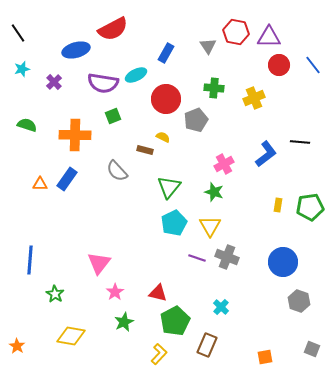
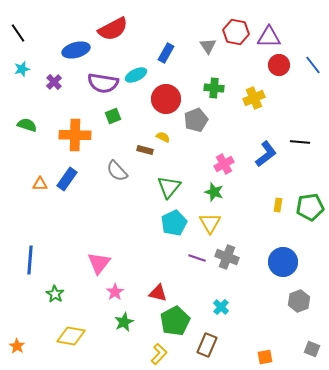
yellow triangle at (210, 226): moved 3 px up
gray hexagon at (299, 301): rotated 20 degrees clockwise
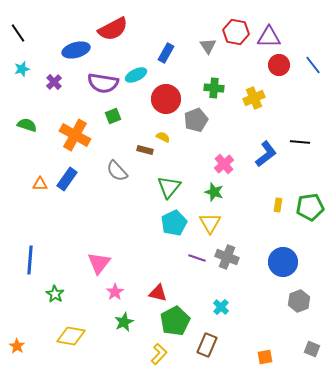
orange cross at (75, 135): rotated 28 degrees clockwise
pink cross at (224, 164): rotated 12 degrees counterclockwise
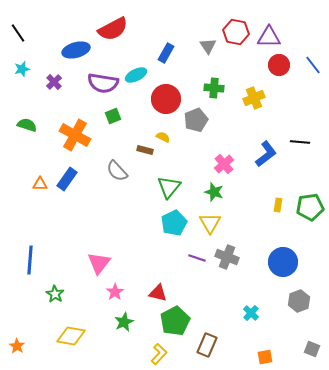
cyan cross at (221, 307): moved 30 px right, 6 px down
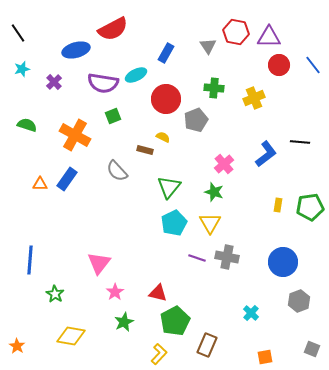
gray cross at (227, 257): rotated 10 degrees counterclockwise
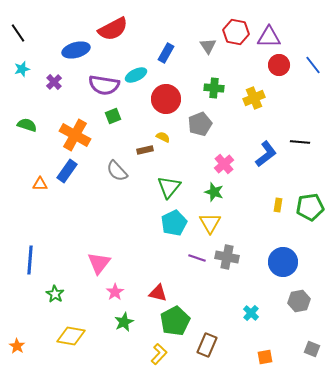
purple semicircle at (103, 83): moved 1 px right, 2 px down
gray pentagon at (196, 120): moved 4 px right, 4 px down
brown rectangle at (145, 150): rotated 28 degrees counterclockwise
blue rectangle at (67, 179): moved 8 px up
gray hexagon at (299, 301): rotated 10 degrees clockwise
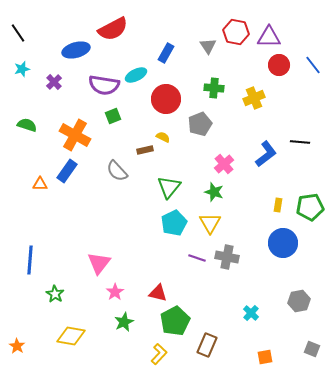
blue circle at (283, 262): moved 19 px up
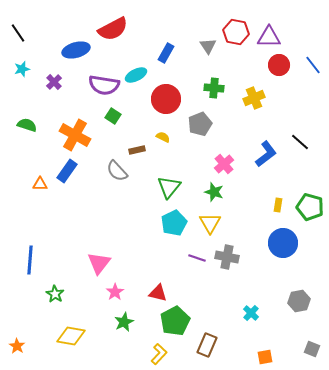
green square at (113, 116): rotated 35 degrees counterclockwise
black line at (300, 142): rotated 36 degrees clockwise
brown rectangle at (145, 150): moved 8 px left
green pentagon at (310, 207): rotated 24 degrees clockwise
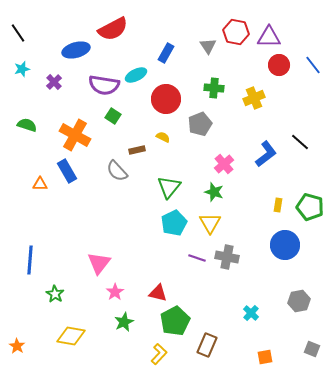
blue rectangle at (67, 171): rotated 65 degrees counterclockwise
blue circle at (283, 243): moved 2 px right, 2 px down
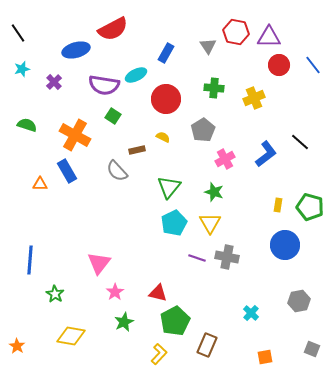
gray pentagon at (200, 124): moved 3 px right, 6 px down; rotated 10 degrees counterclockwise
pink cross at (224, 164): moved 1 px right, 5 px up; rotated 12 degrees clockwise
